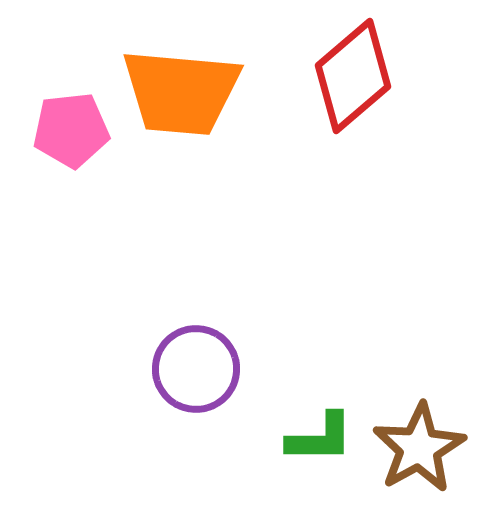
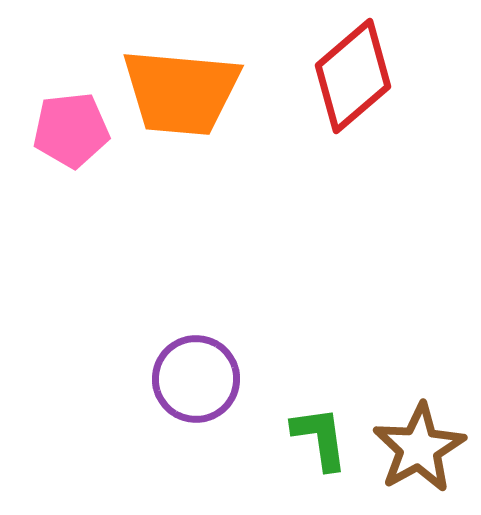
purple circle: moved 10 px down
green L-shape: rotated 98 degrees counterclockwise
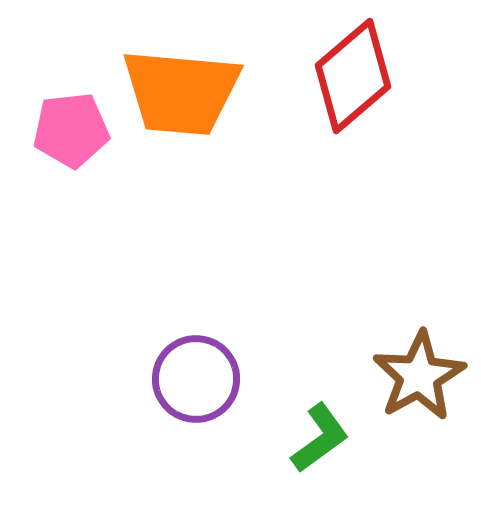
green L-shape: rotated 62 degrees clockwise
brown star: moved 72 px up
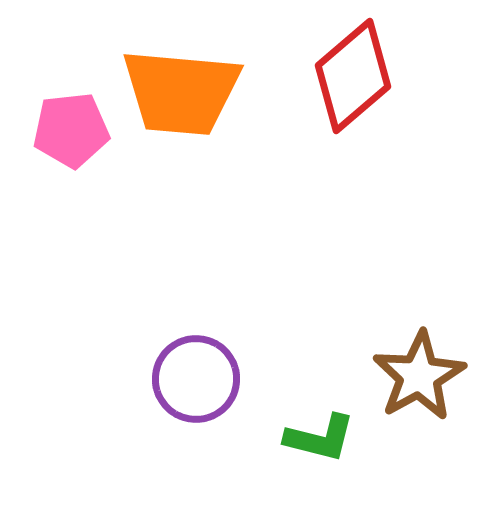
green L-shape: rotated 50 degrees clockwise
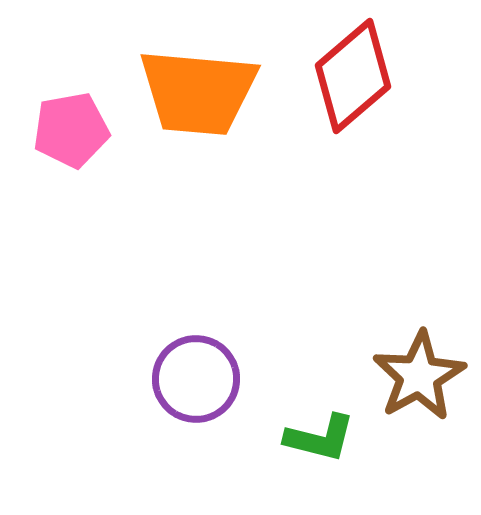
orange trapezoid: moved 17 px right
pink pentagon: rotated 4 degrees counterclockwise
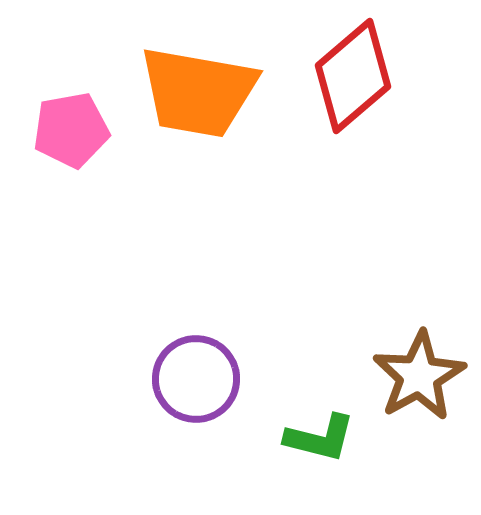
orange trapezoid: rotated 5 degrees clockwise
